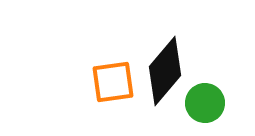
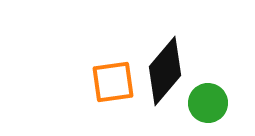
green circle: moved 3 px right
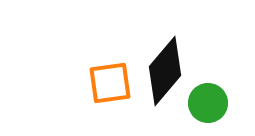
orange square: moved 3 px left, 1 px down
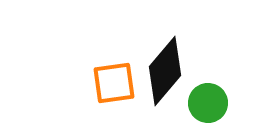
orange square: moved 4 px right
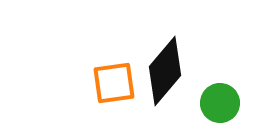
green circle: moved 12 px right
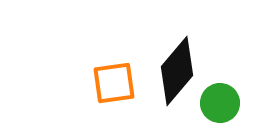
black diamond: moved 12 px right
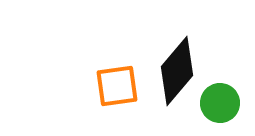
orange square: moved 3 px right, 3 px down
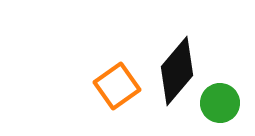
orange square: rotated 27 degrees counterclockwise
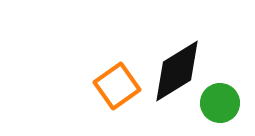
black diamond: rotated 18 degrees clockwise
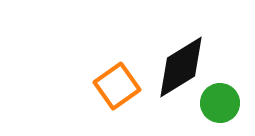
black diamond: moved 4 px right, 4 px up
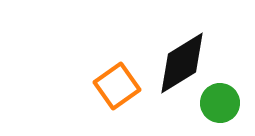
black diamond: moved 1 px right, 4 px up
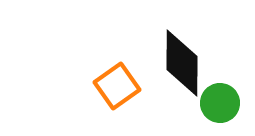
black diamond: rotated 58 degrees counterclockwise
